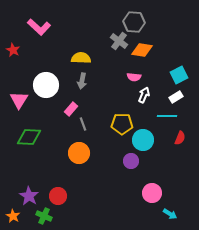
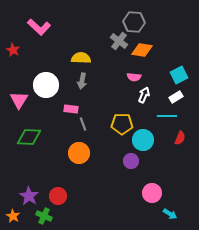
pink rectangle: rotated 56 degrees clockwise
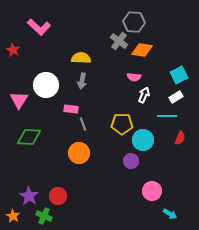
pink circle: moved 2 px up
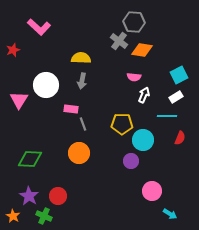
red star: rotated 24 degrees clockwise
green diamond: moved 1 px right, 22 px down
